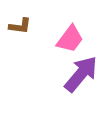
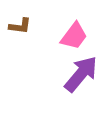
pink trapezoid: moved 4 px right, 3 px up
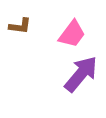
pink trapezoid: moved 2 px left, 2 px up
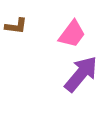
brown L-shape: moved 4 px left
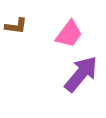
pink trapezoid: moved 3 px left
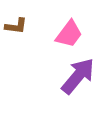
purple arrow: moved 3 px left, 2 px down
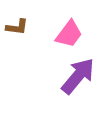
brown L-shape: moved 1 px right, 1 px down
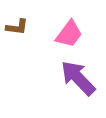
purple arrow: moved 2 px down; rotated 84 degrees counterclockwise
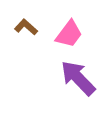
brown L-shape: moved 9 px right; rotated 145 degrees counterclockwise
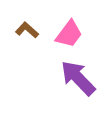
brown L-shape: moved 1 px right, 3 px down
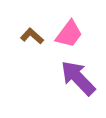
brown L-shape: moved 5 px right, 6 px down
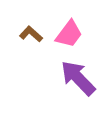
brown L-shape: moved 1 px left, 2 px up
